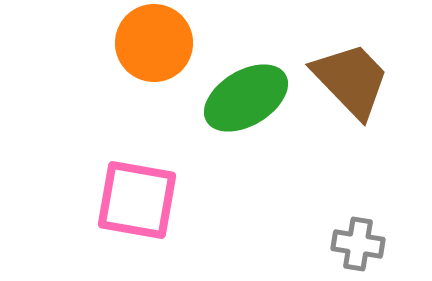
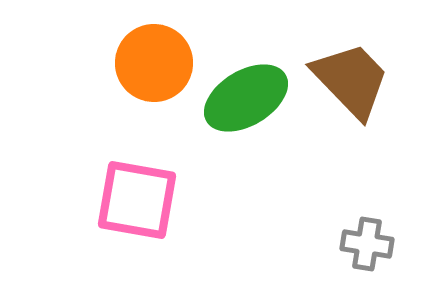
orange circle: moved 20 px down
gray cross: moved 9 px right
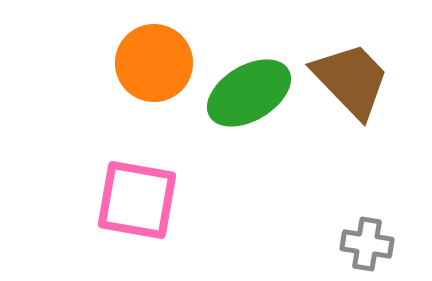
green ellipse: moved 3 px right, 5 px up
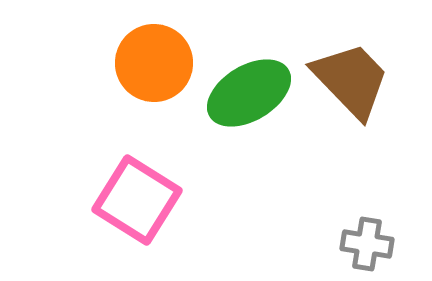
pink square: rotated 22 degrees clockwise
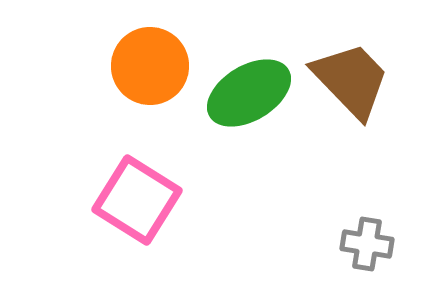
orange circle: moved 4 px left, 3 px down
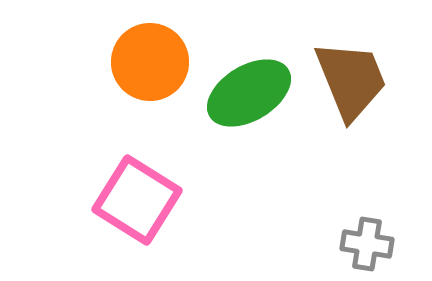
orange circle: moved 4 px up
brown trapezoid: rotated 22 degrees clockwise
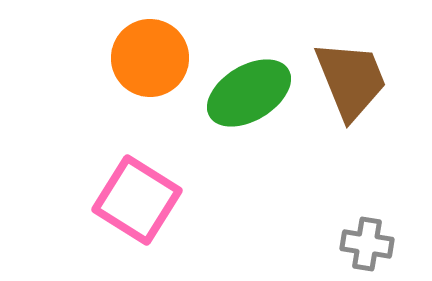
orange circle: moved 4 px up
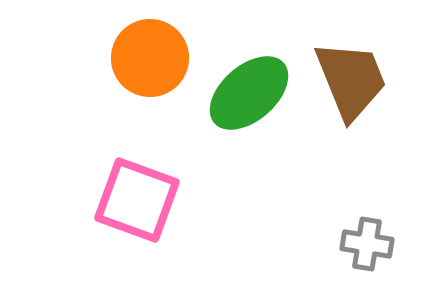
green ellipse: rotated 10 degrees counterclockwise
pink square: rotated 12 degrees counterclockwise
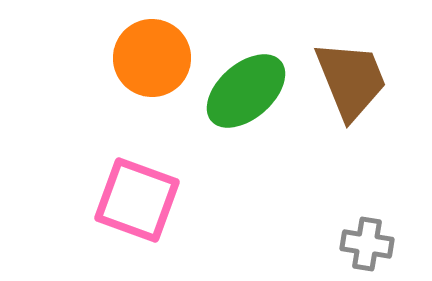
orange circle: moved 2 px right
green ellipse: moved 3 px left, 2 px up
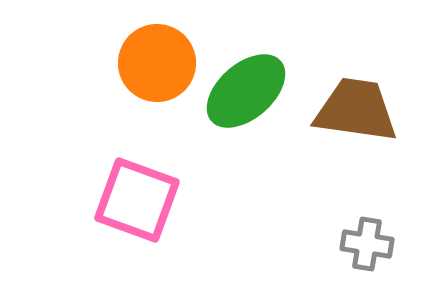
orange circle: moved 5 px right, 5 px down
brown trapezoid: moved 5 px right, 30 px down; rotated 60 degrees counterclockwise
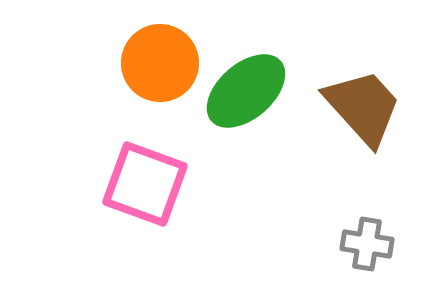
orange circle: moved 3 px right
brown trapezoid: moved 7 px right, 3 px up; rotated 40 degrees clockwise
pink square: moved 8 px right, 16 px up
